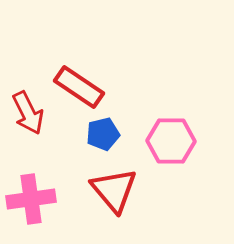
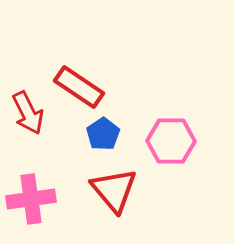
blue pentagon: rotated 20 degrees counterclockwise
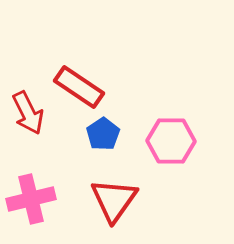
red triangle: moved 10 px down; rotated 15 degrees clockwise
pink cross: rotated 6 degrees counterclockwise
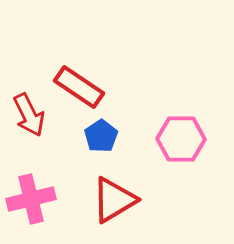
red arrow: moved 1 px right, 2 px down
blue pentagon: moved 2 px left, 2 px down
pink hexagon: moved 10 px right, 2 px up
red triangle: rotated 24 degrees clockwise
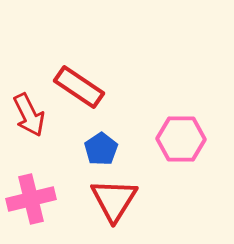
blue pentagon: moved 13 px down
red triangle: rotated 27 degrees counterclockwise
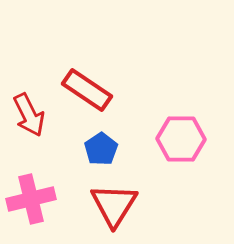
red rectangle: moved 8 px right, 3 px down
red triangle: moved 5 px down
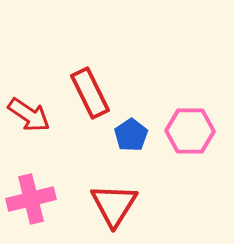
red rectangle: moved 3 px right, 3 px down; rotated 30 degrees clockwise
red arrow: rotated 30 degrees counterclockwise
pink hexagon: moved 9 px right, 8 px up
blue pentagon: moved 30 px right, 14 px up
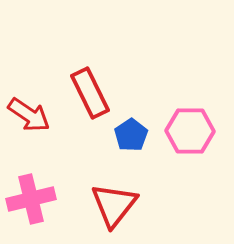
red triangle: rotated 6 degrees clockwise
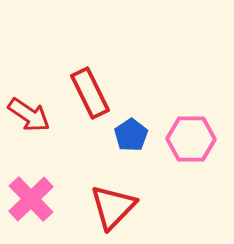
pink hexagon: moved 1 px right, 8 px down
pink cross: rotated 30 degrees counterclockwise
red triangle: moved 1 px left, 2 px down; rotated 6 degrees clockwise
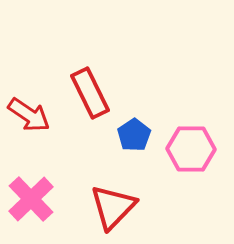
blue pentagon: moved 3 px right
pink hexagon: moved 10 px down
